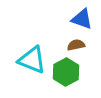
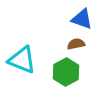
brown semicircle: moved 1 px up
cyan triangle: moved 10 px left
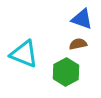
brown semicircle: moved 2 px right
cyan triangle: moved 2 px right, 6 px up
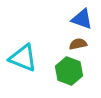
cyan triangle: moved 1 px left, 4 px down
green hexagon: moved 3 px right, 1 px up; rotated 12 degrees counterclockwise
